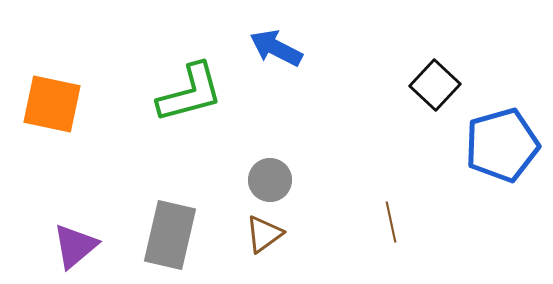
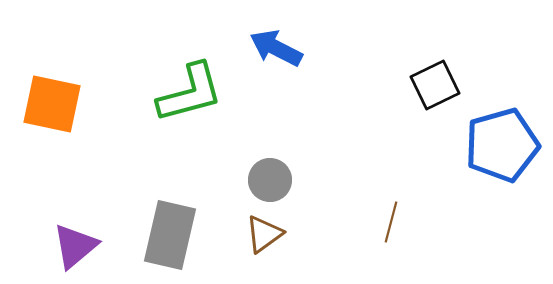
black square: rotated 21 degrees clockwise
brown line: rotated 27 degrees clockwise
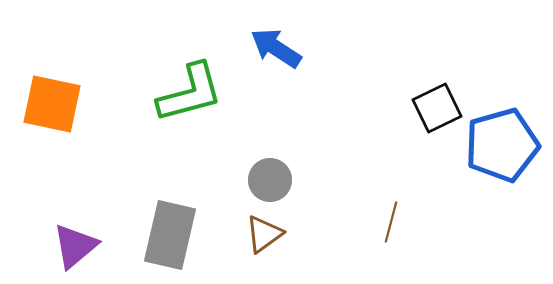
blue arrow: rotated 6 degrees clockwise
black square: moved 2 px right, 23 px down
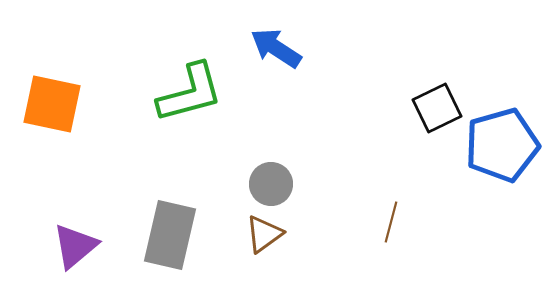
gray circle: moved 1 px right, 4 px down
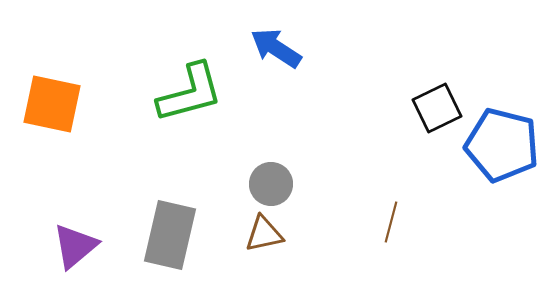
blue pentagon: rotated 30 degrees clockwise
brown triangle: rotated 24 degrees clockwise
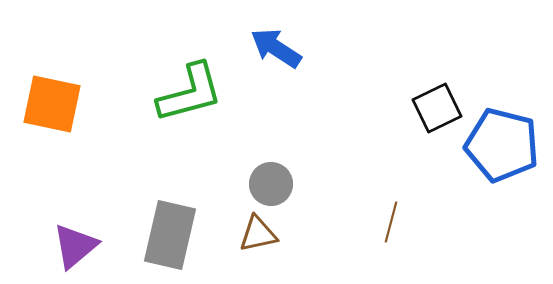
brown triangle: moved 6 px left
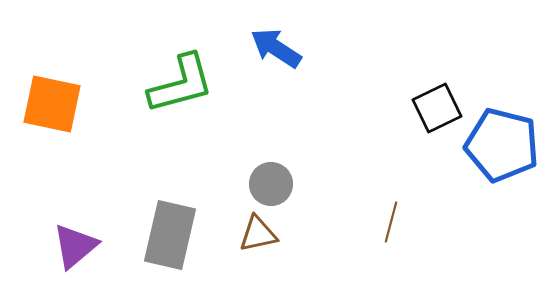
green L-shape: moved 9 px left, 9 px up
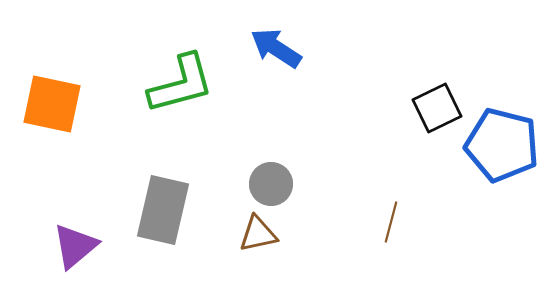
gray rectangle: moved 7 px left, 25 px up
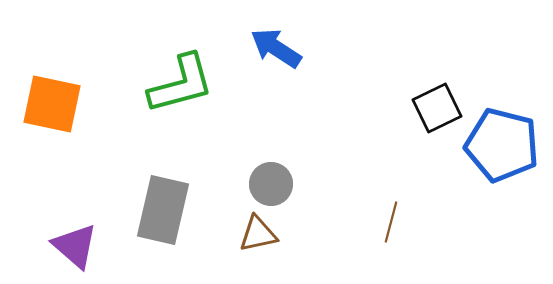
purple triangle: rotated 39 degrees counterclockwise
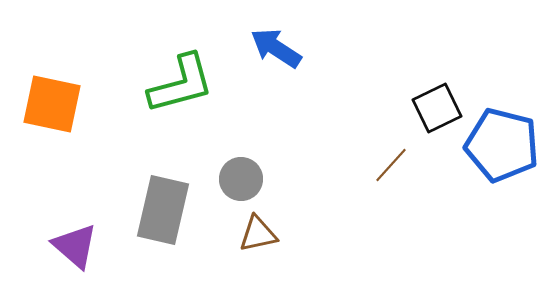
gray circle: moved 30 px left, 5 px up
brown line: moved 57 px up; rotated 27 degrees clockwise
